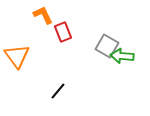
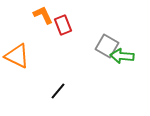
red rectangle: moved 7 px up
orange triangle: rotated 28 degrees counterclockwise
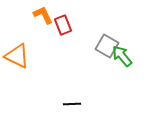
green arrow: rotated 45 degrees clockwise
black line: moved 14 px right, 13 px down; rotated 48 degrees clockwise
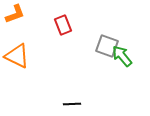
orange L-shape: moved 28 px left, 1 px up; rotated 95 degrees clockwise
gray square: rotated 10 degrees counterclockwise
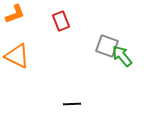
red rectangle: moved 2 px left, 4 px up
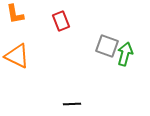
orange L-shape: rotated 100 degrees clockwise
green arrow: moved 3 px right, 2 px up; rotated 55 degrees clockwise
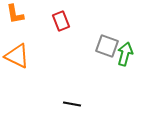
black line: rotated 12 degrees clockwise
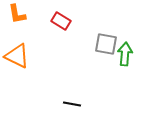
orange L-shape: moved 2 px right
red rectangle: rotated 36 degrees counterclockwise
gray square: moved 1 px left, 2 px up; rotated 10 degrees counterclockwise
green arrow: rotated 10 degrees counterclockwise
